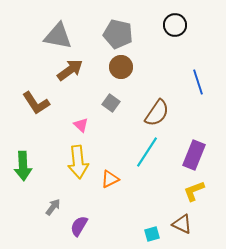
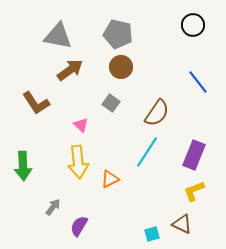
black circle: moved 18 px right
blue line: rotated 20 degrees counterclockwise
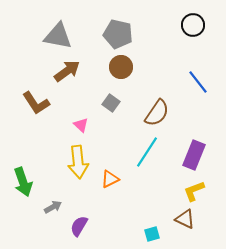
brown arrow: moved 3 px left, 1 px down
green arrow: moved 16 px down; rotated 16 degrees counterclockwise
gray arrow: rotated 24 degrees clockwise
brown triangle: moved 3 px right, 5 px up
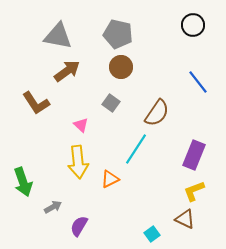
cyan line: moved 11 px left, 3 px up
cyan square: rotated 21 degrees counterclockwise
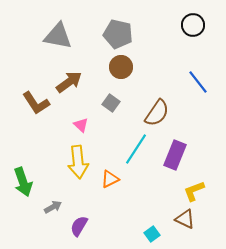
brown arrow: moved 2 px right, 11 px down
purple rectangle: moved 19 px left
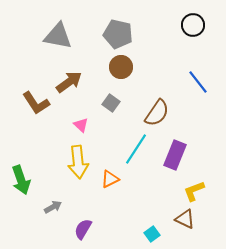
green arrow: moved 2 px left, 2 px up
purple semicircle: moved 4 px right, 3 px down
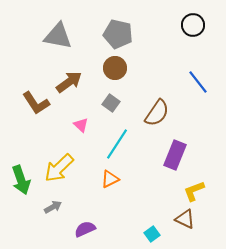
brown circle: moved 6 px left, 1 px down
cyan line: moved 19 px left, 5 px up
yellow arrow: moved 19 px left, 6 px down; rotated 52 degrees clockwise
purple semicircle: moved 2 px right; rotated 35 degrees clockwise
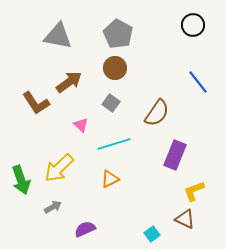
gray pentagon: rotated 16 degrees clockwise
cyan line: moved 3 px left; rotated 40 degrees clockwise
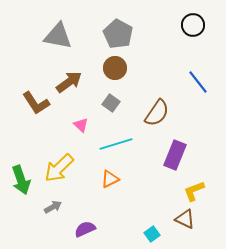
cyan line: moved 2 px right
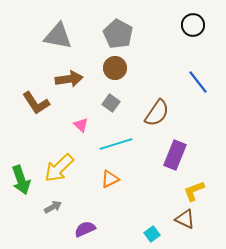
brown arrow: moved 3 px up; rotated 28 degrees clockwise
